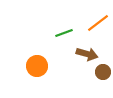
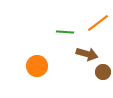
green line: moved 1 px right, 1 px up; rotated 24 degrees clockwise
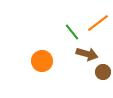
green line: moved 7 px right; rotated 48 degrees clockwise
orange circle: moved 5 px right, 5 px up
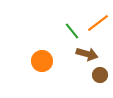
green line: moved 1 px up
brown circle: moved 3 px left, 3 px down
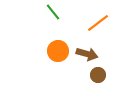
green line: moved 19 px left, 19 px up
orange circle: moved 16 px right, 10 px up
brown circle: moved 2 px left
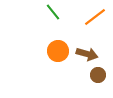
orange line: moved 3 px left, 6 px up
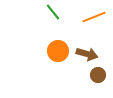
orange line: moved 1 px left; rotated 15 degrees clockwise
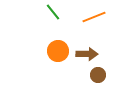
brown arrow: rotated 15 degrees counterclockwise
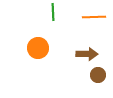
green line: rotated 36 degrees clockwise
orange line: rotated 20 degrees clockwise
orange circle: moved 20 px left, 3 px up
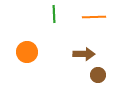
green line: moved 1 px right, 2 px down
orange circle: moved 11 px left, 4 px down
brown arrow: moved 3 px left
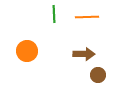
orange line: moved 7 px left
orange circle: moved 1 px up
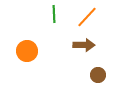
orange line: rotated 45 degrees counterclockwise
brown arrow: moved 9 px up
